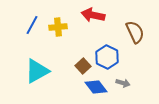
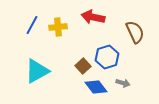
red arrow: moved 2 px down
blue hexagon: rotated 15 degrees clockwise
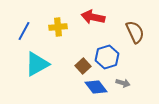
blue line: moved 8 px left, 6 px down
cyan triangle: moved 7 px up
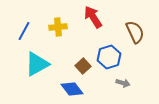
red arrow: rotated 45 degrees clockwise
blue hexagon: moved 2 px right
blue diamond: moved 24 px left, 2 px down
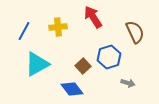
gray arrow: moved 5 px right
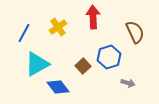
red arrow: rotated 30 degrees clockwise
yellow cross: rotated 30 degrees counterclockwise
blue line: moved 2 px down
blue diamond: moved 14 px left, 2 px up
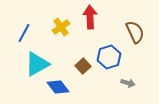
red arrow: moved 3 px left
yellow cross: moved 3 px right
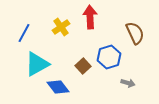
brown semicircle: moved 1 px down
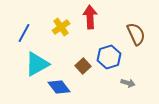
brown semicircle: moved 1 px right, 1 px down
blue diamond: moved 1 px right
